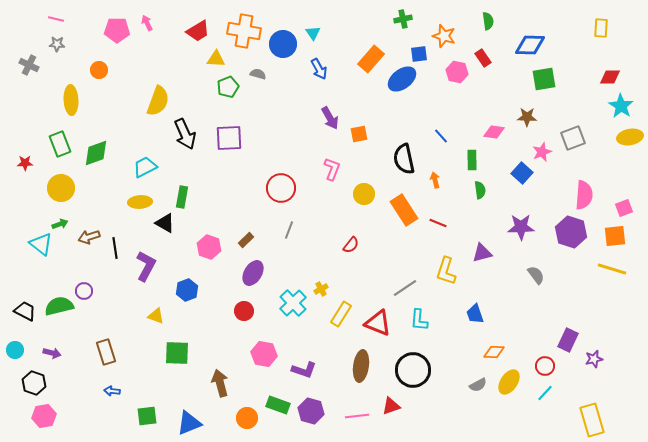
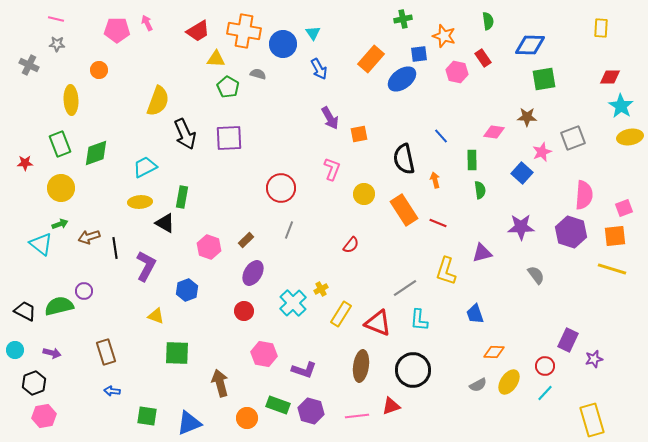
green pentagon at (228, 87): rotated 20 degrees counterclockwise
black hexagon at (34, 383): rotated 20 degrees clockwise
green square at (147, 416): rotated 15 degrees clockwise
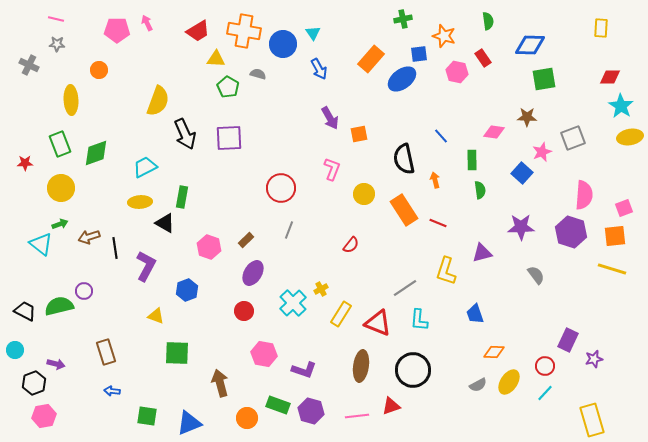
purple arrow at (52, 353): moved 4 px right, 11 px down
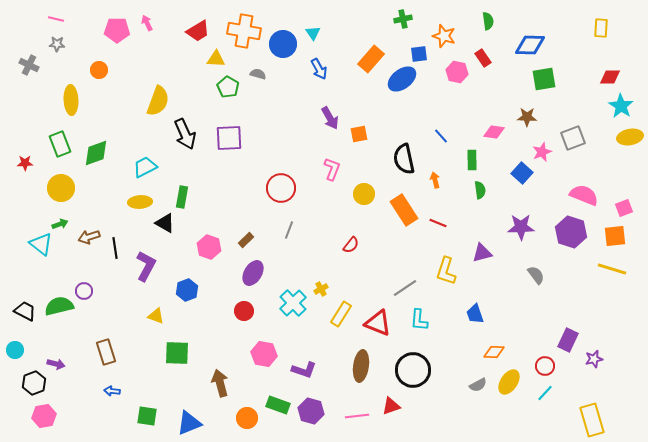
pink semicircle at (584, 195): rotated 72 degrees counterclockwise
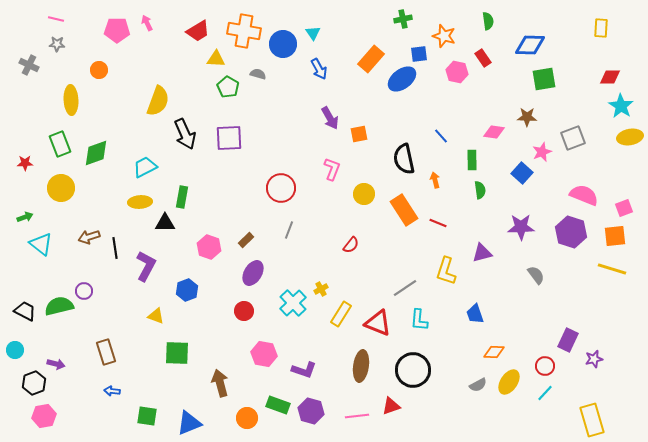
black triangle at (165, 223): rotated 30 degrees counterclockwise
green arrow at (60, 224): moved 35 px left, 7 px up
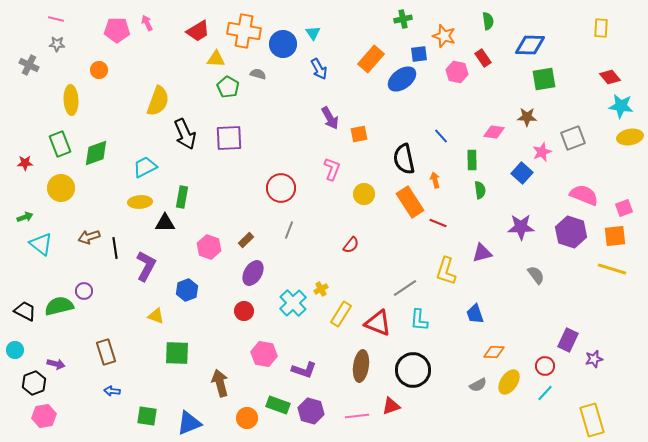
red diamond at (610, 77): rotated 50 degrees clockwise
cyan star at (621, 106): rotated 25 degrees counterclockwise
orange rectangle at (404, 210): moved 6 px right, 8 px up
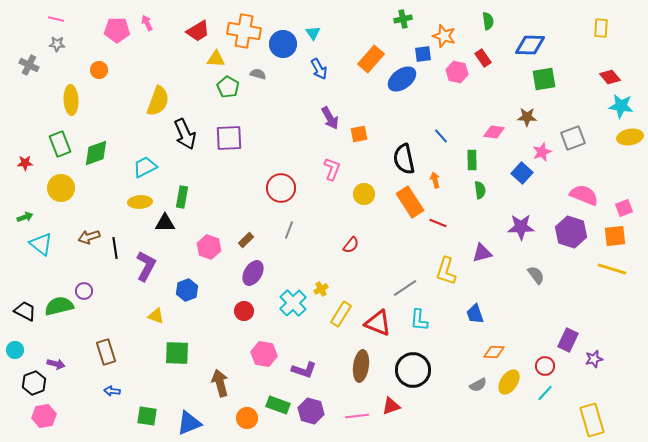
blue square at (419, 54): moved 4 px right
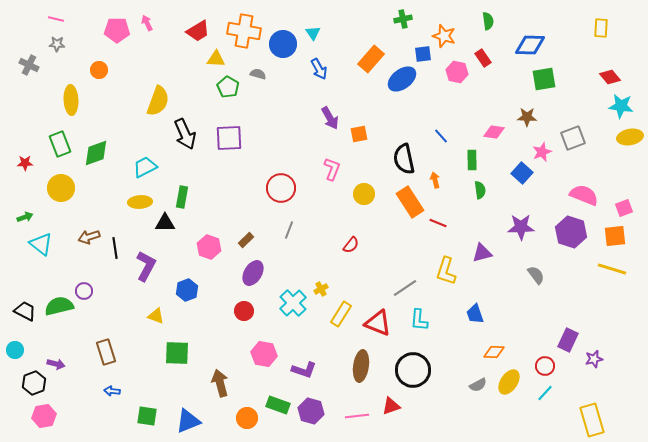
blue triangle at (189, 423): moved 1 px left, 2 px up
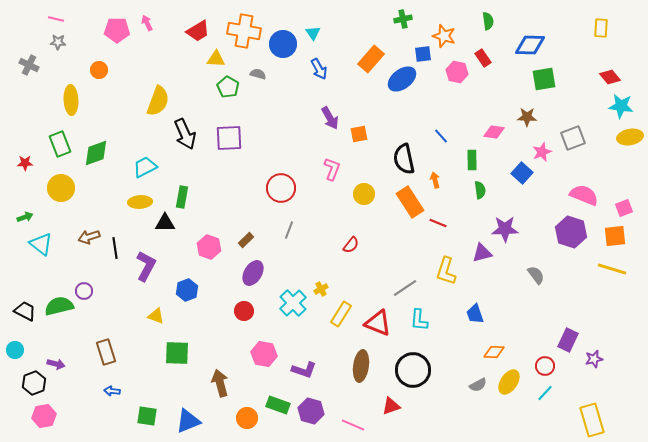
gray star at (57, 44): moved 1 px right, 2 px up
purple star at (521, 227): moved 16 px left, 2 px down
pink line at (357, 416): moved 4 px left, 9 px down; rotated 30 degrees clockwise
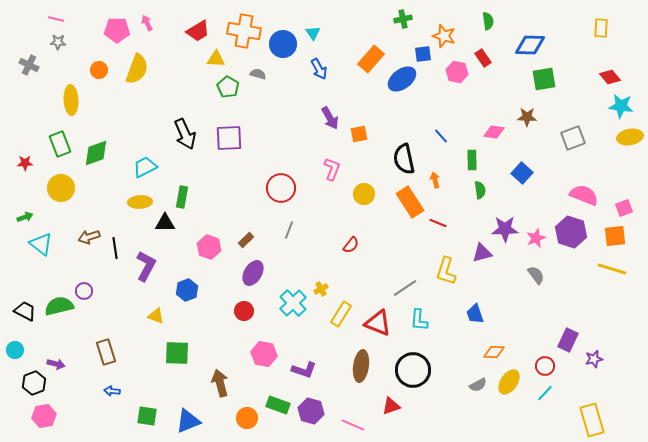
yellow semicircle at (158, 101): moved 21 px left, 32 px up
pink star at (542, 152): moved 6 px left, 86 px down
